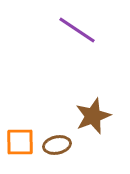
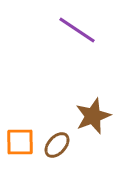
brown ellipse: rotated 36 degrees counterclockwise
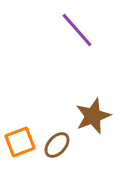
purple line: rotated 15 degrees clockwise
orange square: rotated 20 degrees counterclockwise
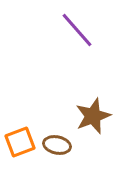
brown ellipse: rotated 60 degrees clockwise
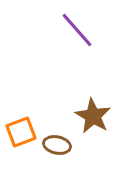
brown star: rotated 21 degrees counterclockwise
orange square: moved 1 px right, 10 px up
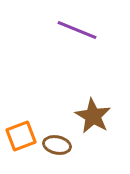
purple line: rotated 27 degrees counterclockwise
orange square: moved 4 px down
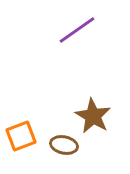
purple line: rotated 57 degrees counterclockwise
brown ellipse: moved 7 px right
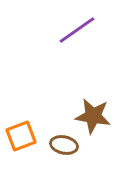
brown star: rotated 21 degrees counterclockwise
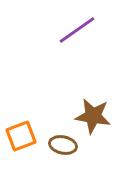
brown ellipse: moved 1 px left
